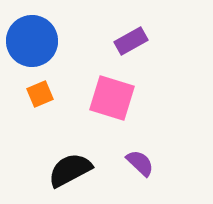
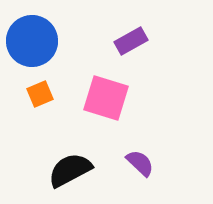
pink square: moved 6 px left
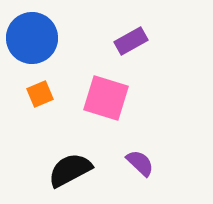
blue circle: moved 3 px up
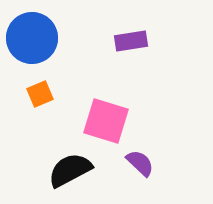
purple rectangle: rotated 20 degrees clockwise
pink square: moved 23 px down
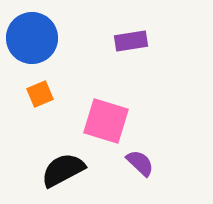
black semicircle: moved 7 px left
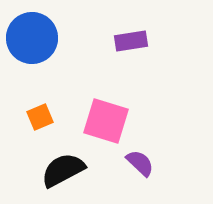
orange square: moved 23 px down
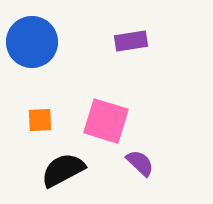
blue circle: moved 4 px down
orange square: moved 3 px down; rotated 20 degrees clockwise
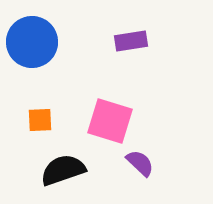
pink square: moved 4 px right
black semicircle: rotated 9 degrees clockwise
